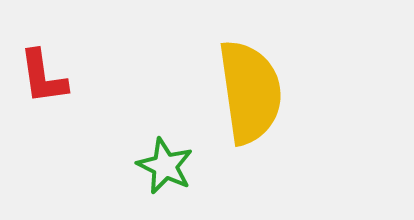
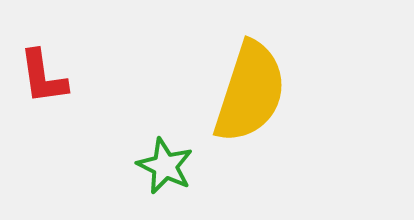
yellow semicircle: rotated 26 degrees clockwise
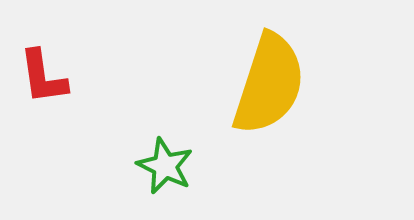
yellow semicircle: moved 19 px right, 8 px up
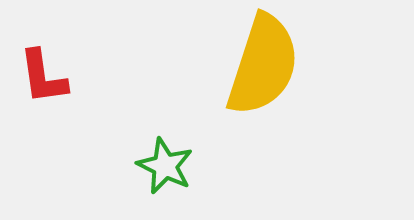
yellow semicircle: moved 6 px left, 19 px up
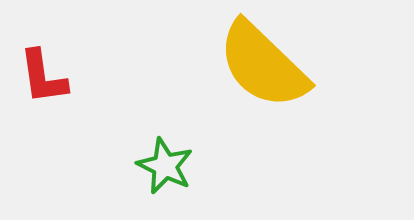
yellow semicircle: rotated 116 degrees clockwise
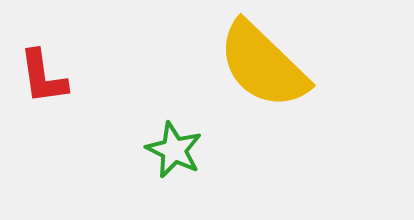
green star: moved 9 px right, 16 px up
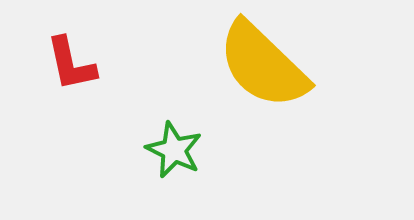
red L-shape: moved 28 px right, 13 px up; rotated 4 degrees counterclockwise
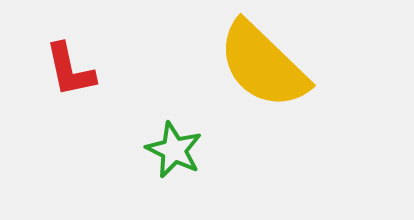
red L-shape: moved 1 px left, 6 px down
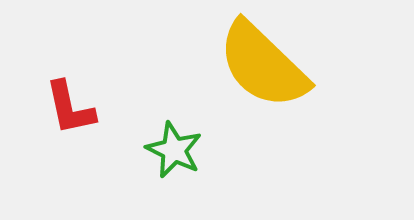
red L-shape: moved 38 px down
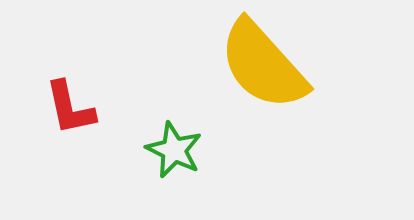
yellow semicircle: rotated 4 degrees clockwise
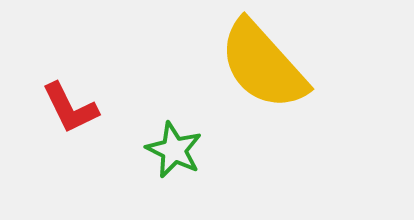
red L-shape: rotated 14 degrees counterclockwise
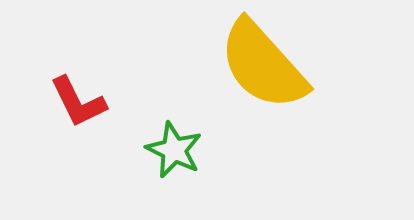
red L-shape: moved 8 px right, 6 px up
